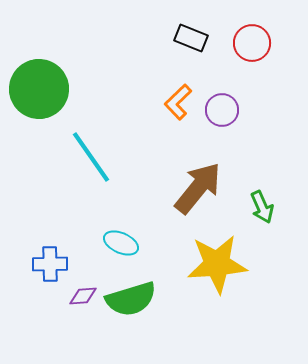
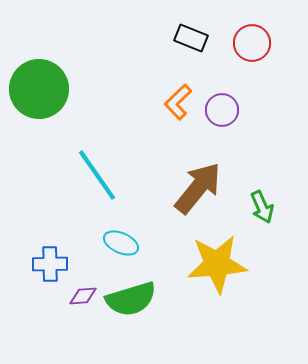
cyan line: moved 6 px right, 18 px down
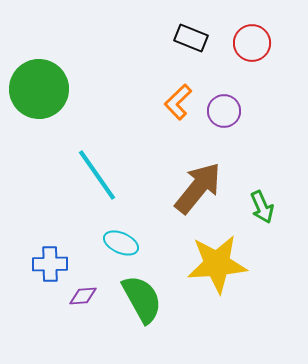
purple circle: moved 2 px right, 1 px down
green semicircle: moved 11 px right; rotated 102 degrees counterclockwise
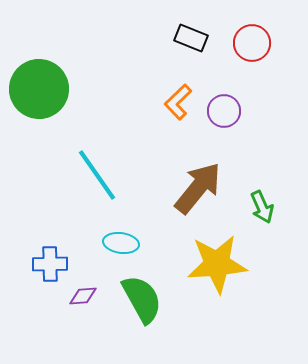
cyan ellipse: rotated 16 degrees counterclockwise
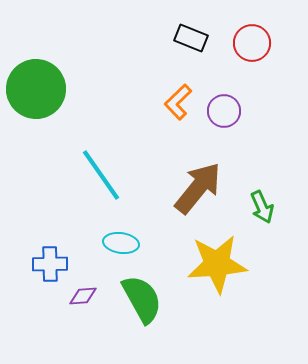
green circle: moved 3 px left
cyan line: moved 4 px right
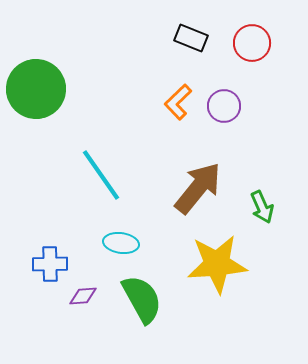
purple circle: moved 5 px up
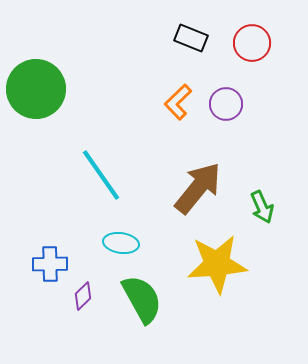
purple circle: moved 2 px right, 2 px up
purple diamond: rotated 40 degrees counterclockwise
